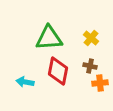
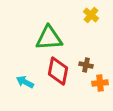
yellow cross: moved 23 px up
brown cross: moved 4 px left, 1 px up
cyan arrow: rotated 18 degrees clockwise
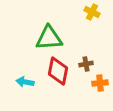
yellow cross: moved 1 px right, 3 px up; rotated 14 degrees counterclockwise
brown cross: moved 1 px up; rotated 24 degrees counterclockwise
cyan arrow: rotated 18 degrees counterclockwise
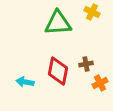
green triangle: moved 9 px right, 15 px up
orange cross: rotated 21 degrees counterclockwise
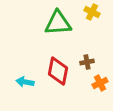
brown cross: moved 1 px right, 2 px up
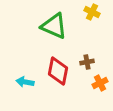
green triangle: moved 4 px left, 3 px down; rotated 28 degrees clockwise
